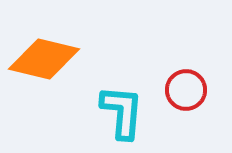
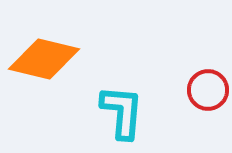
red circle: moved 22 px right
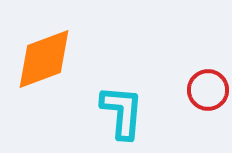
orange diamond: rotated 34 degrees counterclockwise
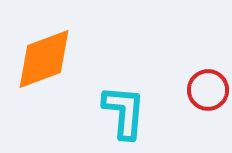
cyan L-shape: moved 2 px right
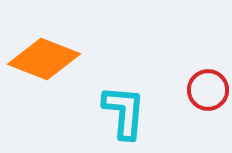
orange diamond: rotated 42 degrees clockwise
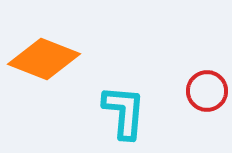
red circle: moved 1 px left, 1 px down
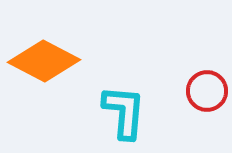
orange diamond: moved 2 px down; rotated 6 degrees clockwise
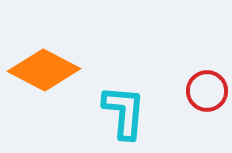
orange diamond: moved 9 px down
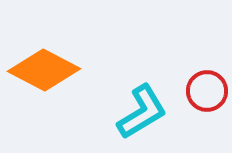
cyan L-shape: moved 18 px right; rotated 54 degrees clockwise
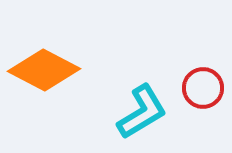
red circle: moved 4 px left, 3 px up
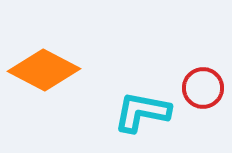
cyan L-shape: rotated 138 degrees counterclockwise
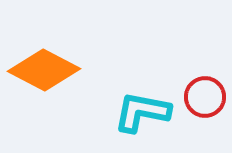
red circle: moved 2 px right, 9 px down
